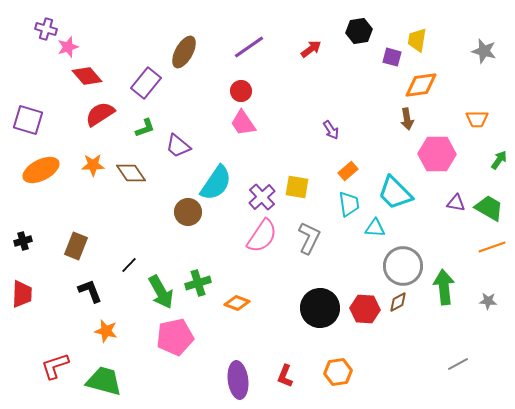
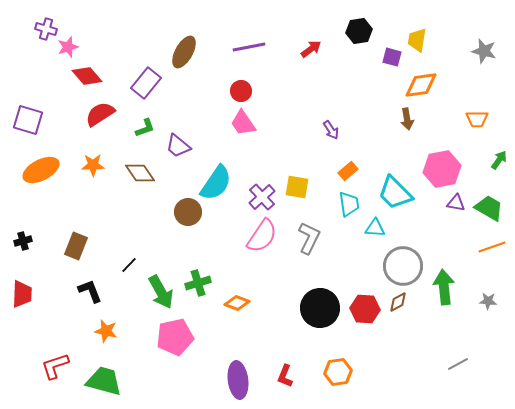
purple line at (249, 47): rotated 24 degrees clockwise
pink hexagon at (437, 154): moved 5 px right, 15 px down; rotated 12 degrees counterclockwise
brown diamond at (131, 173): moved 9 px right
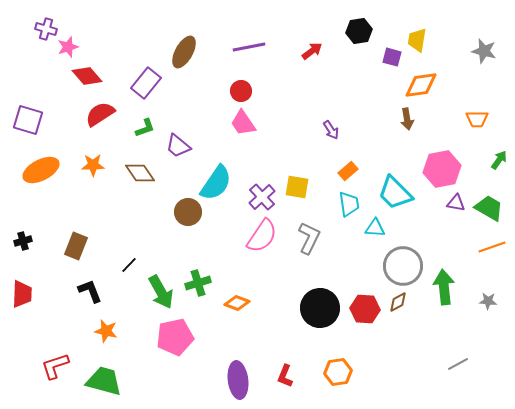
red arrow at (311, 49): moved 1 px right, 2 px down
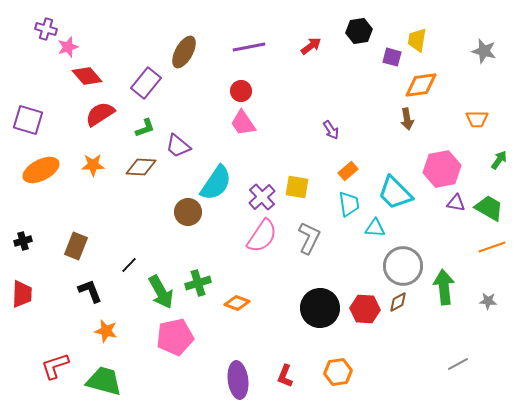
red arrow at (312, 51): moved 1 px left, 5 px up
brown diamond at (140, 173): moved 1 px right, 6 px up; rotated 52 degrees counterclockwise
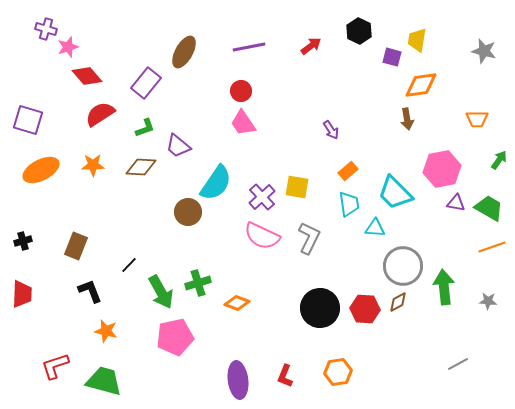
black hexagon at (359, 31): rotated 25 degrees counterclockwise
pink semicircle at (262, 236): rotated 81 degrees clockwise
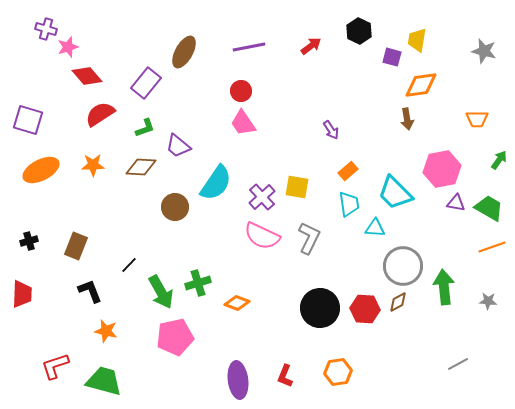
brown circle at (188, 212): moved 13 px left, 5 px up
black cross at (23, 241): moved 6 px right
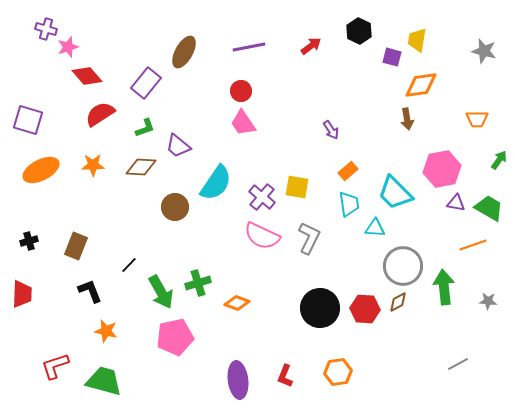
purple cross at (262, 197): rotated 8 degrees counterclockwise
orange line at (492, 247): moved 19 px left, 2 px up
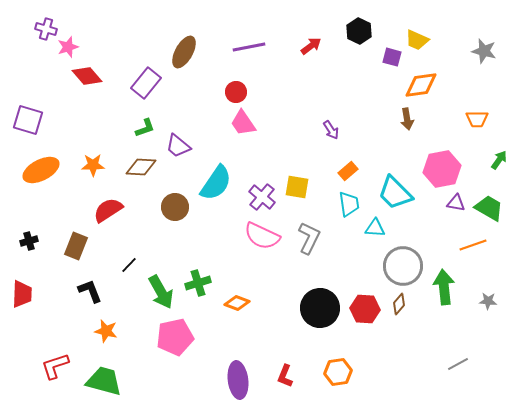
yellow trapezoid at (417, 40): rotated 75 degrees counterclockwise
red circle at (241, 91): moved 5 px left, 1 px down
red semicircle at (100, 114): moved 8 px right, 96 px down
brown diamond at (398, 302): moved 1 px right, 2 px down; rotated 20 degrees counterclockwise
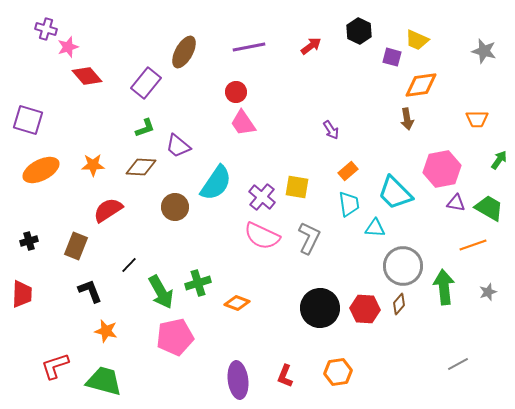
gray star at (488, 301): moved 9 px up; rotated 24 degrees counterclockwise
